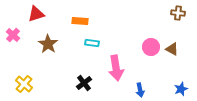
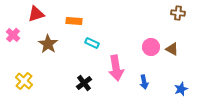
orange rectangle: moved 6 px left
cyan rectangle: rotated 16 degrees clockwise
yellow cross: moved 3 px up
blue arrow: moved 4 px right, 8 px up
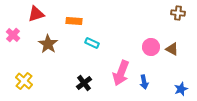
pink arrow: moved 5 px right, 5 px down; rotated 30 degrees clockwise
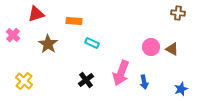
black cross: moved 2 px right, 3 px up
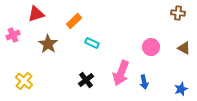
orange rectangle: rotated 49 degrees counterclockwise
pink cross: rotated 24 degrees clockwise
brown triangle: moved 12 px right, 1 px up
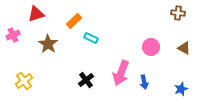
cyan rectangle: moved 1 px left, 5 px up
yellow cross: rotated 12 degrees clockwise
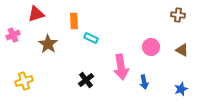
brown cross: moved 2 px down
orange rectangle: rotated 49 degrees counterclockwise
brown triangle: moved 2 px left, 2 px down
pink arrow: moved 6 px up; rotated 30 degrees counterclockwise
yellow cross: rotated 18 degrees clockwise
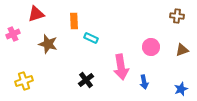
brown cross: moved 1 px left, 1 px down
pink cross: moved 1 px up
brown star: rotated 18 degrees counterclockwise
brown triangle: rotated 48 degrees counterclockwise
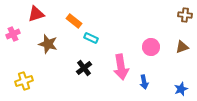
brown cross: moved 8 px right, 1 px up
orange rectangle: rotated 49 degrees counterclockwise
brown triangle: moved 3 px up
black cross: moved 2 px left, 12 px up
